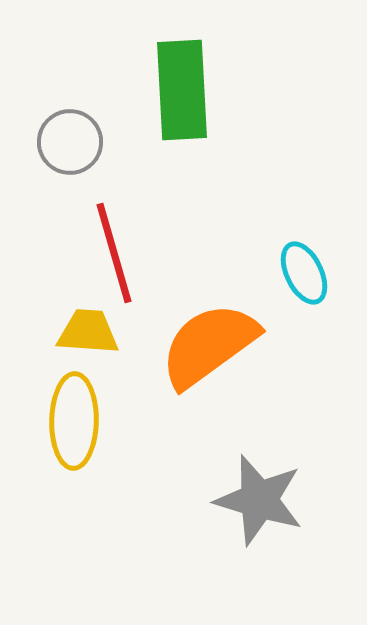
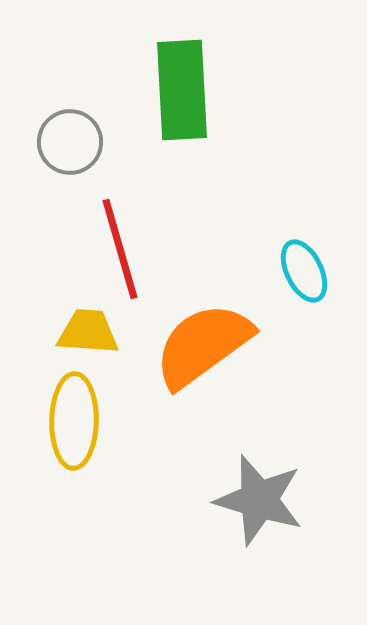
red line: moved 6 px right, 4 px up
cyan ellipse: moved 2 px up
orange semicircle: moved 6 px left
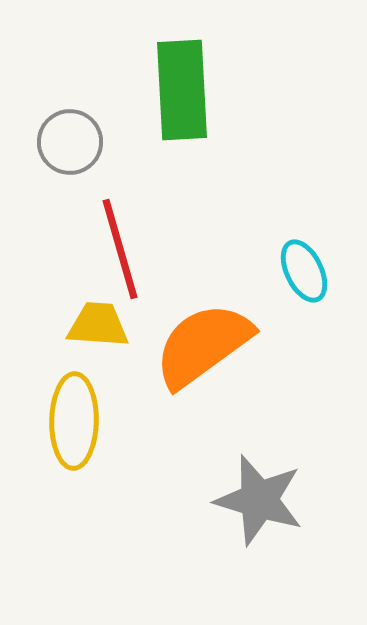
yellow trapezoid: moved 10 px right, 7 px up
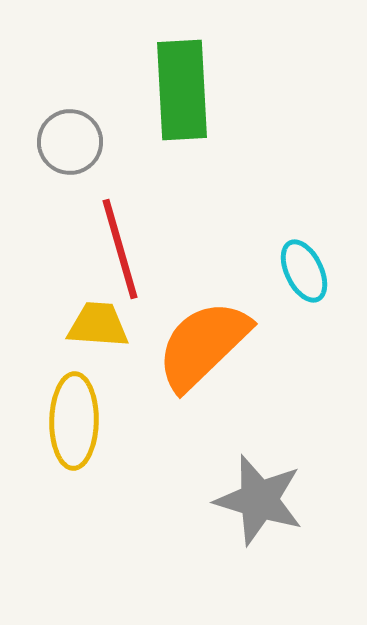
orange semicircle: rotated 8 degrees counterclockwise
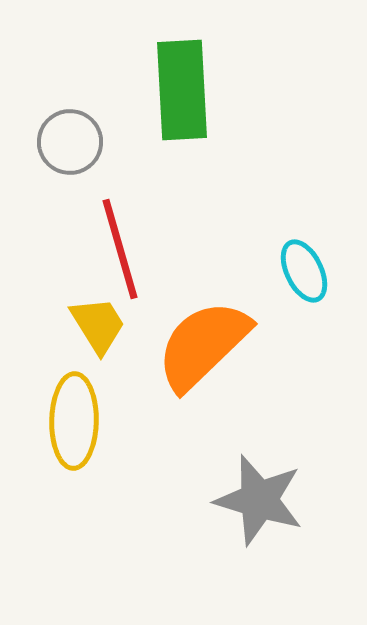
yellow trapezoid: rotated 54 degrees clockwise
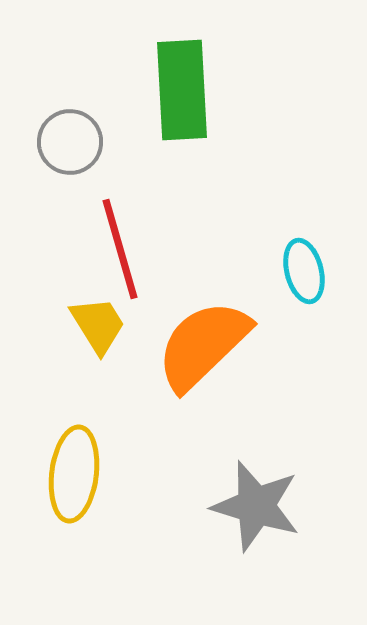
cyan ellipse: rotated 12 degrees clockwise
yellow ellipse: moved 53 px down; rotated 6 degrees clockwise
gray star: moved 3 px left, 6 px down
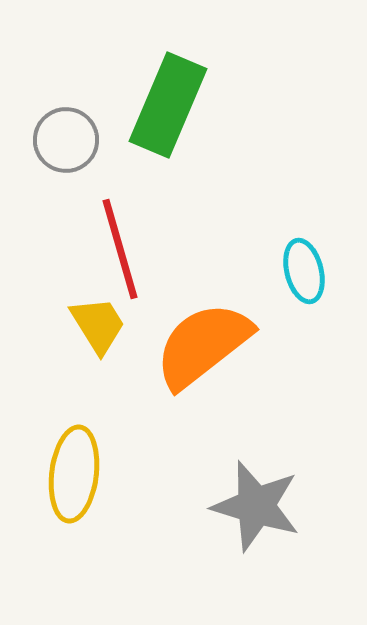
green rectangle: moved 14 px left, 15 px down; rotated 26 degrees clockwise
gray circle: moved 4 px left, 2 px up
orange semicircle: rotated 6 degrees clockwise
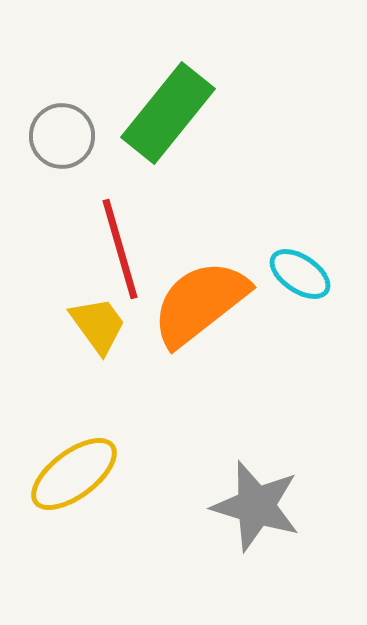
green rectangle: moved 8 px down; rotated 16 degrees clockwise
gray circle: moved 4 px left, 4 px up
cyan ellipse: moved 4 px left, 3 px down; rotated 42 degrees counterclockwise
yellow trapezoid: rotated 4 degrees counterclockwise
orange semicircle: moved 3 px left, 42 px up
yellow ellipse: rotated 46 degrees clockwise
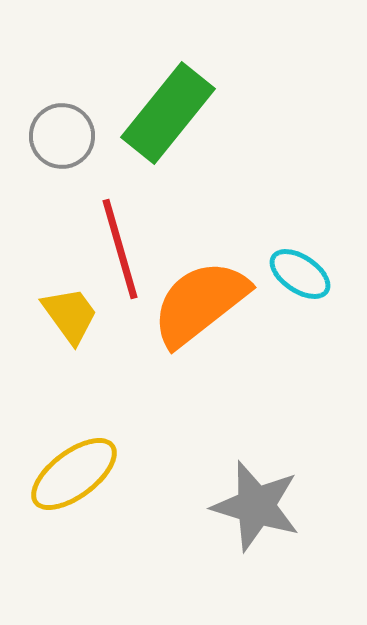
yellow trapezoid: moved 28 px left, 10 px up
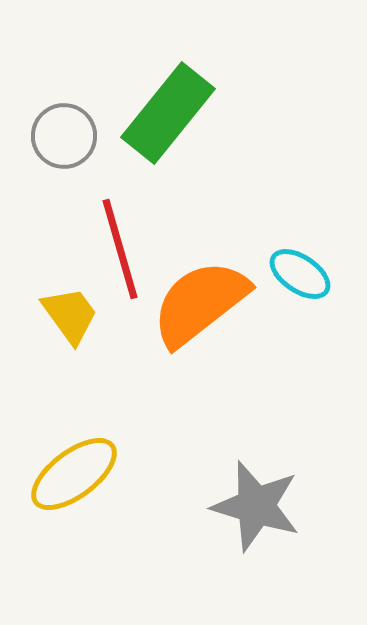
gray circle: moved 2 px right
